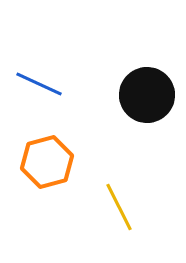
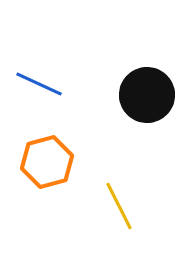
yellow line: moved 1 px up
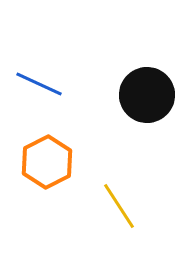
orange hexagon: rotated 12 degrees counterclockwise
yellow line: rotated 6 degrees counterclockwise
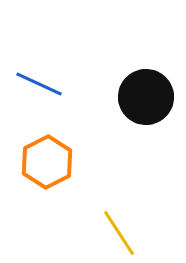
black circle: moved 1 px left, 2 px down
yellow line: moved 27 px down
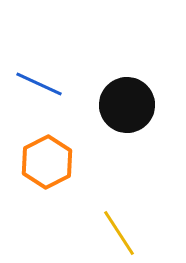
black circle: moved 19 px left, 8 px down
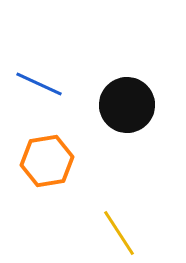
orange hexagon: moved 1 px up; rotated 18 degrees clockwise
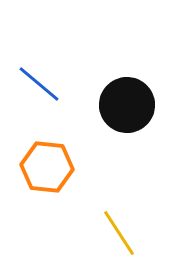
blue line: rotated 15 degrees clockwise
orange hexagon: moved 6 px down; rotated 15 degrees clockwise
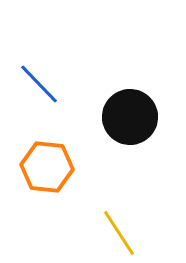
blue line: rotated 6 degrees clockwise
black circle: moved 3 px right, 12 px down
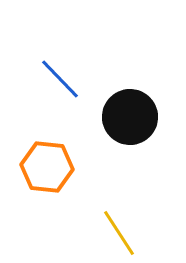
blue line: moved 21 px right, 5 px up
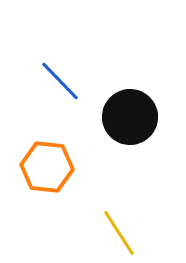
blue line: moved 2 px down
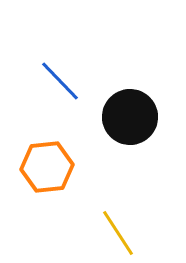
orange hexagon: rotated 12 degrees counterclockwise
yellow line: moved 1 px left
